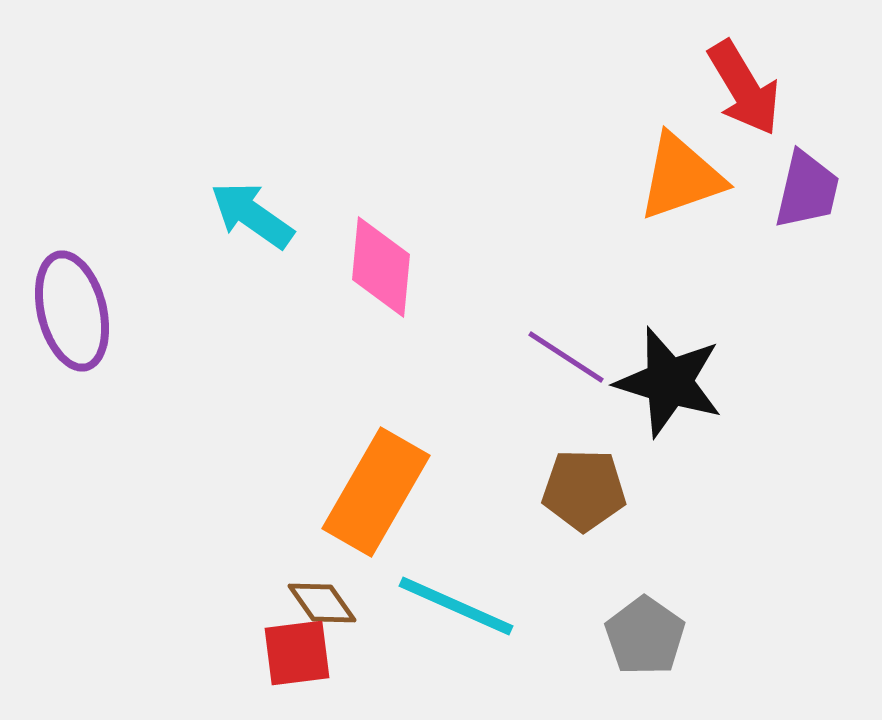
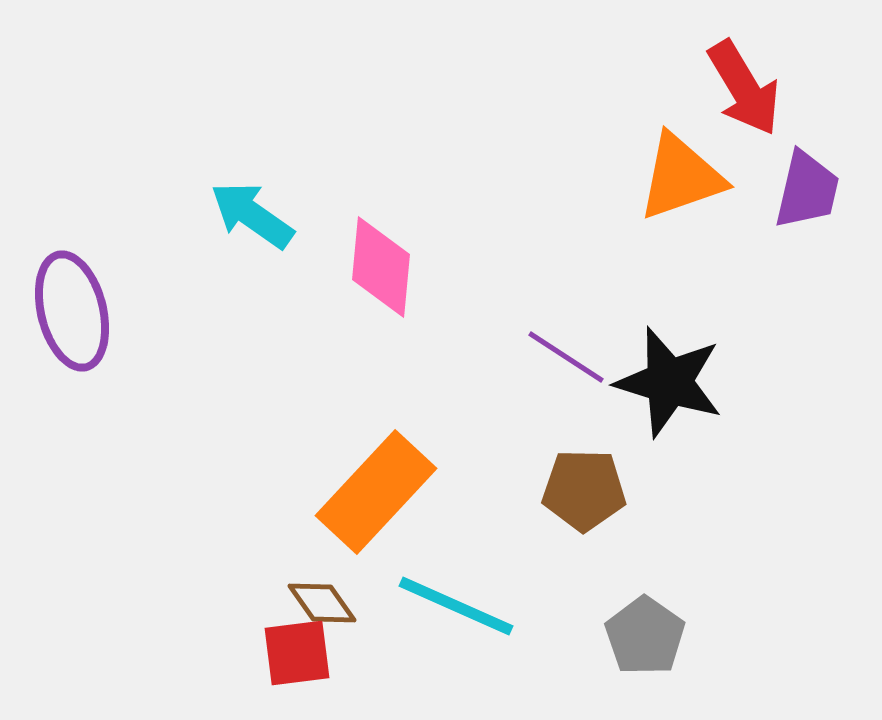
orange rectangle: rotated 13 degrees clockwise
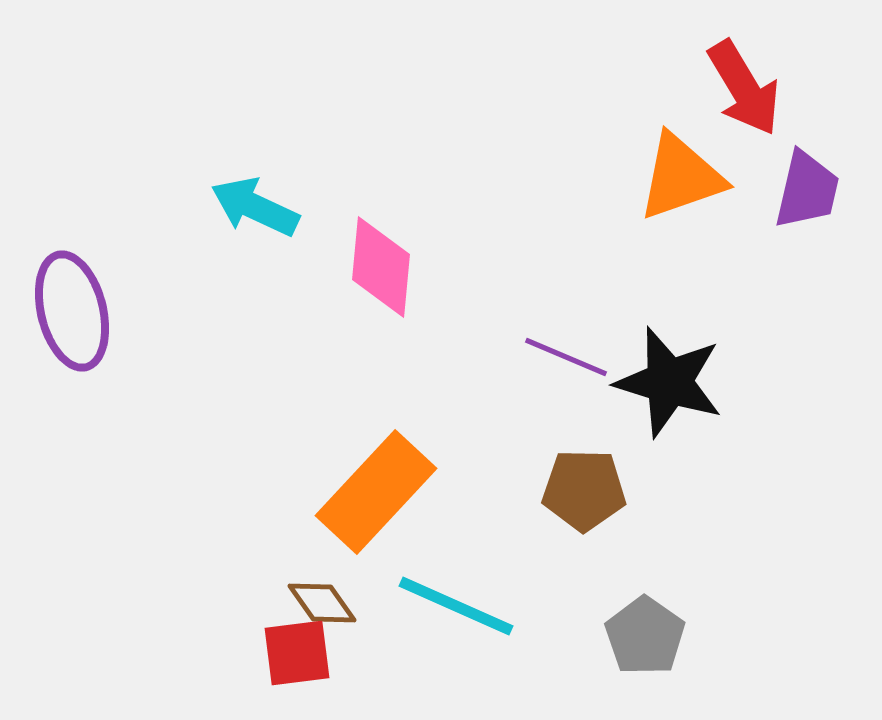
cyan arrow: moved 3 px right, 8 px up; rotated 10 degrees counterclockwise
purple line: rotated 10 degrees counterclockwise
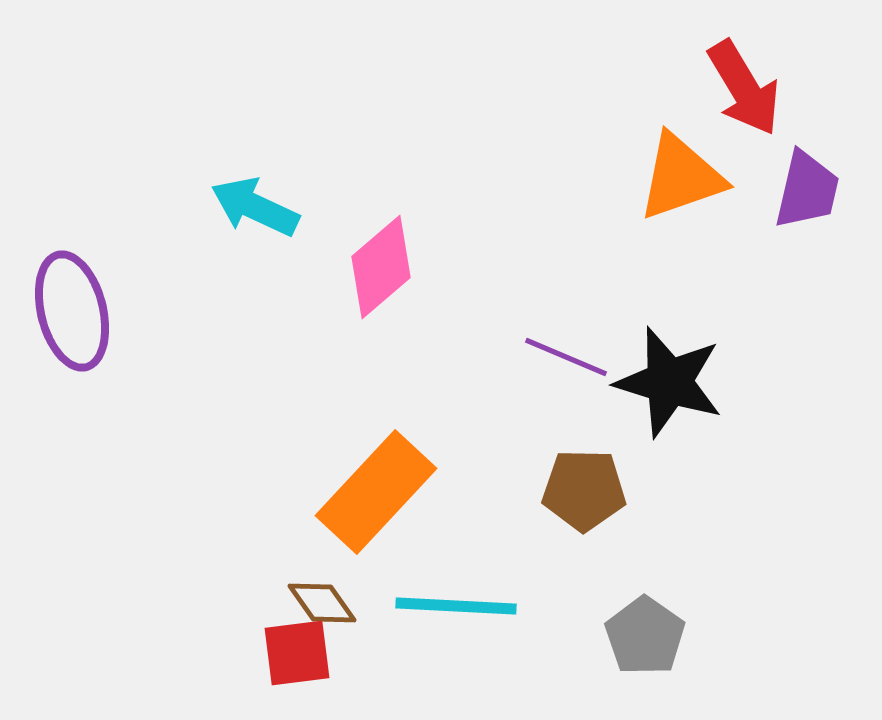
pink diamond: rotated 44 degrees clockwise
cyan line: rotated 21 degrees counterclockwise
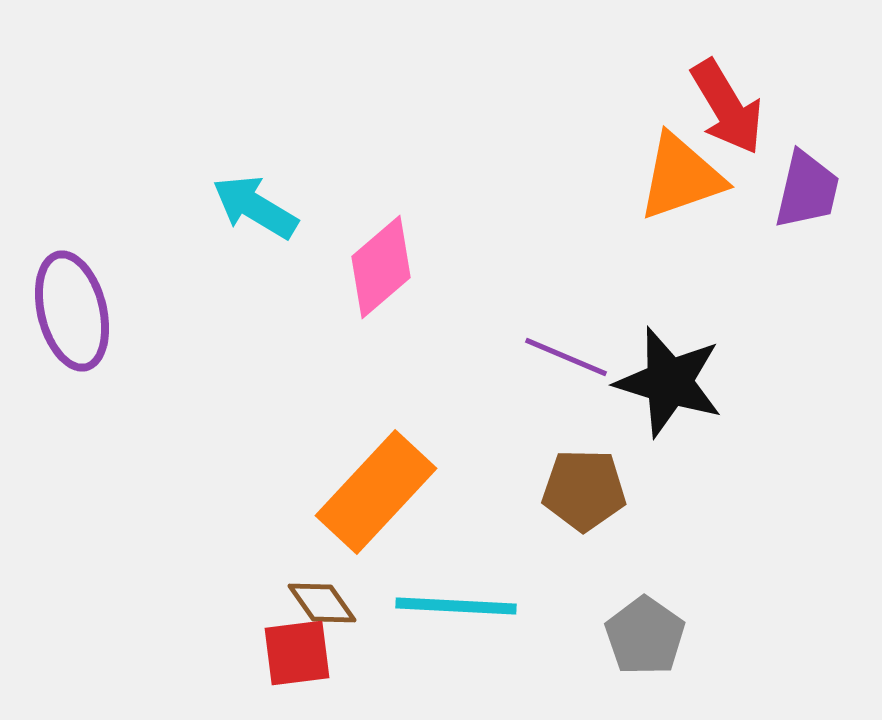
red arrow: moved 17 px left, 19 px down
cyan arrow: rotated 6 degrees clockwise
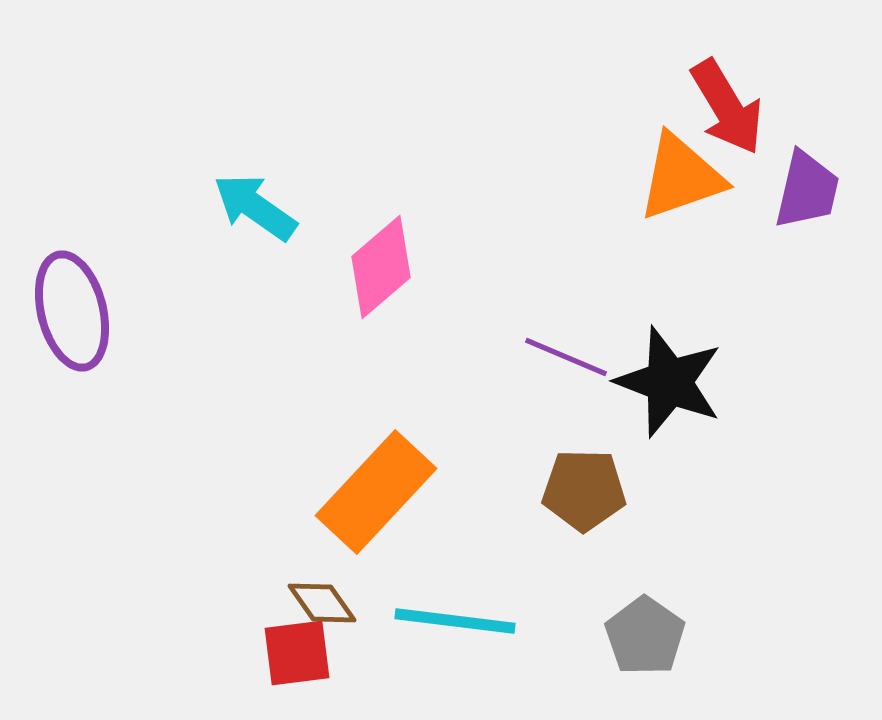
cyan arrow: rotated 4 degrees clockwise
black star: rotated 4 degrees clockwise
cyan line: moved 1 px left, 15 px down; rotated 4 degrees clockwise
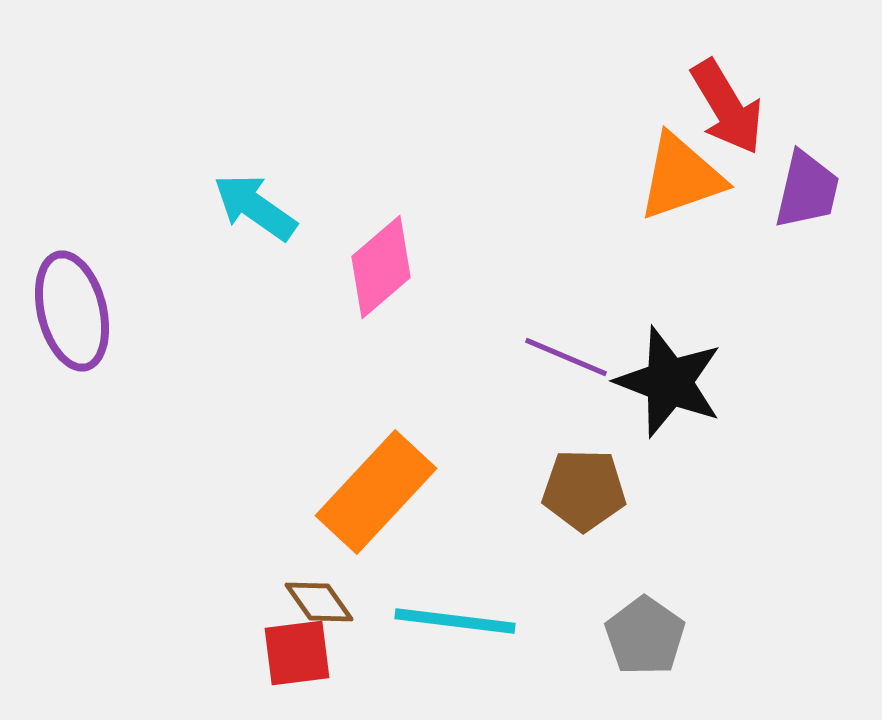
brown diamond: moved 3 px left, 1 px up
